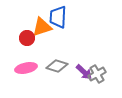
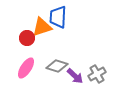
pink ellipse: rotated 45 degrees counterclockwise
purple arrow: moved 9 px left, 4 px down
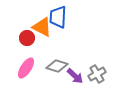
orange triangle: rotated 45 degrees clockwise
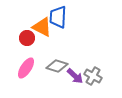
gray cross: moved 4 px left, 2 px down; rotated 30 degrees counterclockwise
